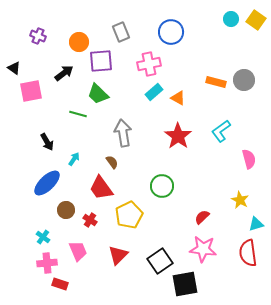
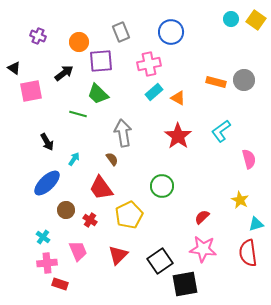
brown semicircle at (112, 162): moved 3 px up
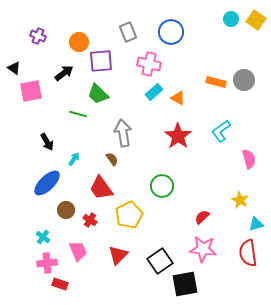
gray rectangle at (121, 32): moved 7 px right
pink cross at (149, 64): rotated 25 degrees clockwise
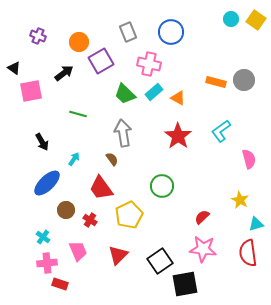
purple square at (101, 61): rotated 25 degrees counterclockwise
green trapezoid at (98, 94): moved 27 px right
black arrow at (47, 142): moved 5 px left
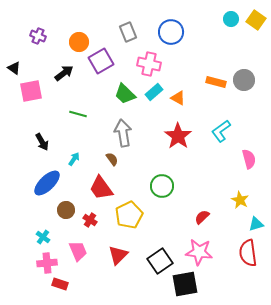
pink star at (203, 249): moved 4 px left, 3 px down
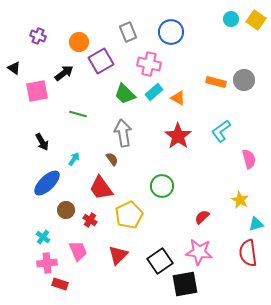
pink square at (31, 91): moved 6 px right
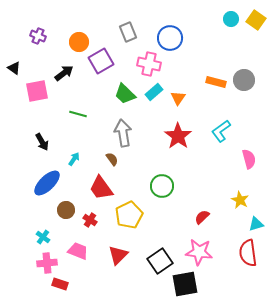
blue circle at (171, 32): moved 1 px left, 6 px down
orange triangle at (178, 98): rotated 35 degrees clockwise
pink trapezoid at (78, 251): rotated 45 degrees counterclockwise
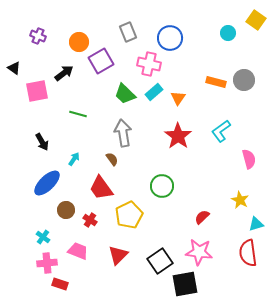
cyan circle at (231, 19): moved 3 px left, 14 px down
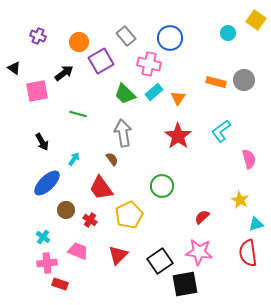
gray rectangle at (128, 32): moved 2 px left, 4 px down; rotated 18 degrees counterclockwise
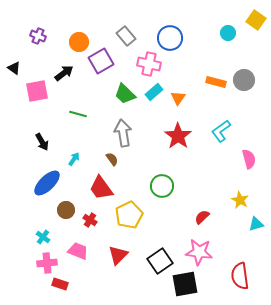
red semicircle at (248, 253): moved 8 px left, 23 px down
